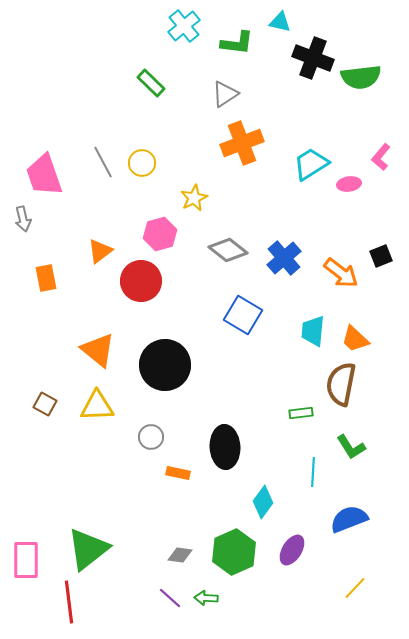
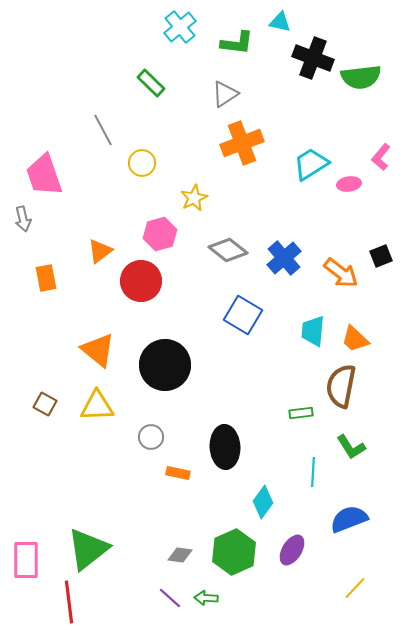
cyan cross at (184, 26): moved 4 px left, 1 px down
gray line at (103, 162): moved 32 px up
brown semicircle at (341, 384): moved 2 px down
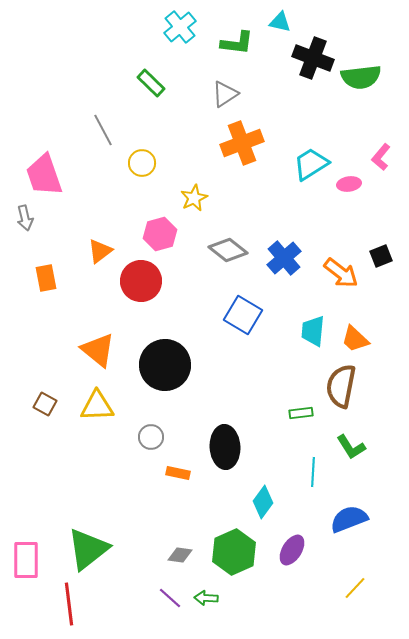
gray arrow at (23, 219): moved 2 px right, 1 px up
red line at (69, 602): moved 2 px down
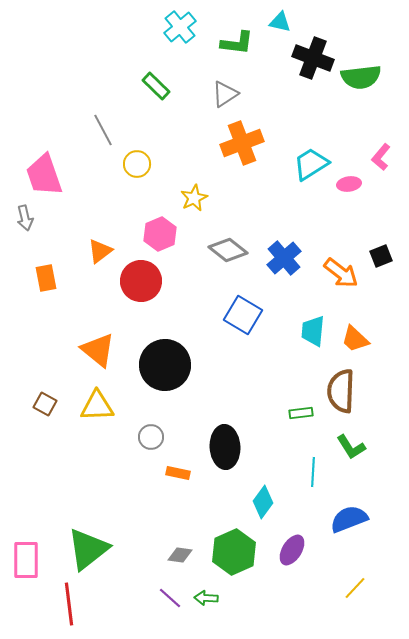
green rectangle at (151, 83): moved 5 px right, 3 px down
yellow circle at (142, 163): moved 5 px left, 1 px down
pink hexagon at (160, 234): rotated 8 degrees counterclockwise
brown semicircle at (341, 386): moved 5 px down; rotated 9 degrees counterclockwise
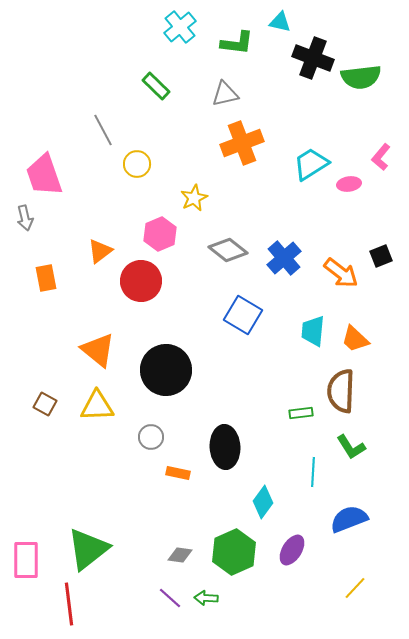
gray triangle at (225, 94): rotated 20 degrees clockwise
black circle at (165, 365): moved 1 px right, 5 px down
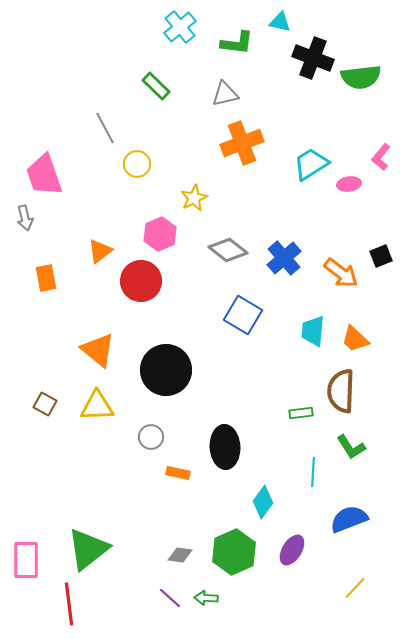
gray line at (103, 130): moved 2 px right, 2 px up
